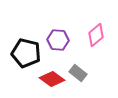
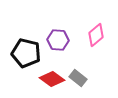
gray rectangle: moved 5 px down
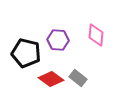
pink diamond: rotated 45 degrees counterclockwise
red diamond: moved 1 px left
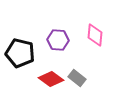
pink diamond: moved 1 px left
black pentagon: moved 6 px left
gray rectangle: moved 1 px left
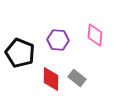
black pentagon: rotated 8 degrees clockwise
red diamond: rotated 55 degrees clockwise
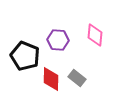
black pentagon: moved 5 px right, 3 px down
